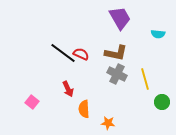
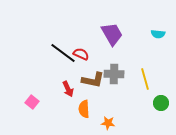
purple trapezoid: moved 8 px left, 16 px down
brown L-shape: moved 23 px left, 27 px down
gray cross: moved 3 px left; rotated 24 degrees counterclockwise
green circle: moved 1 px left, 1 px down
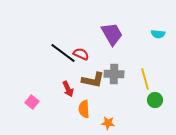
green circle: moved 6 px left, 3 px up
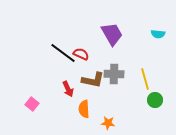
pink square: moved 2 px down
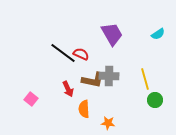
cyan semicircle: rotated 40 degrees counterclockwise
gray cross: moved 5 px left, 2 px down
pink square: moved 1 px left, 5 px up
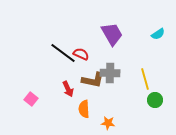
gray cross: moved 1 px right, 3 px up
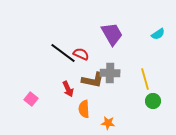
green circle: moved 2 px left, 1 px down
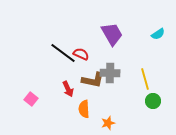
orange star: rotated 24 degrees counterclockwise
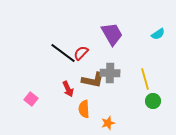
red semicircle: moved 1 px up; rotated 70 degrees counterclockwise
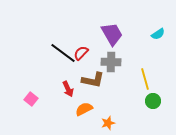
gray cross: moved 1 px right, 11 px up
orange semicircle: rotated 66 degrees clockwise
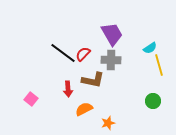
cyan semicircle: moved 8 px left, 14 px down
red semicircle: moved 2 px right, 1 px down
gray cross: moved 2 px up
yellow line: moved 14 px right, 14 px up
red arrow: rotated 21 degrees clockwise
